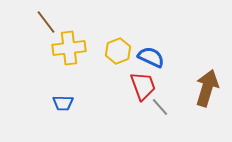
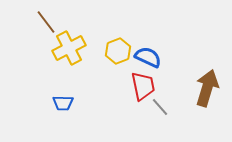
yellow cross: rotated 20 degrees counterclockwise
blue semicircle: moved 3 px left
red trapezoid: rotated 8 degrees clockwise
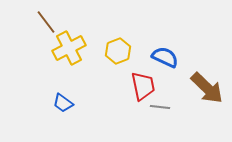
blue semicircle: moved 17 px right
brown arrow: rotated 117 degrees clockwise
blue trapezoid: rotated 35 degrees clockwise
gray line: rotated 42 degrees counterclockwise
